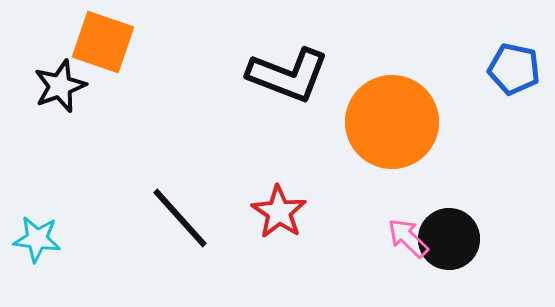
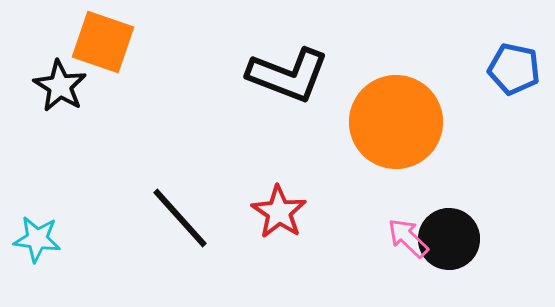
black star: rotated 20 degrees counterclockwise
orange circle: moved 4 px right
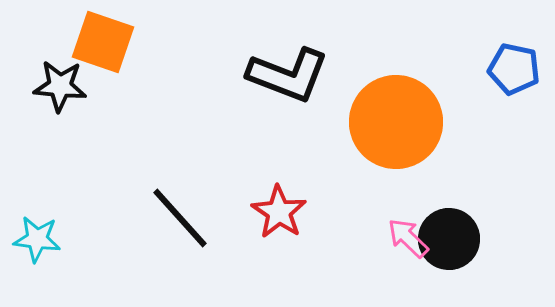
black star: rotated 26 degrees counterclockwise
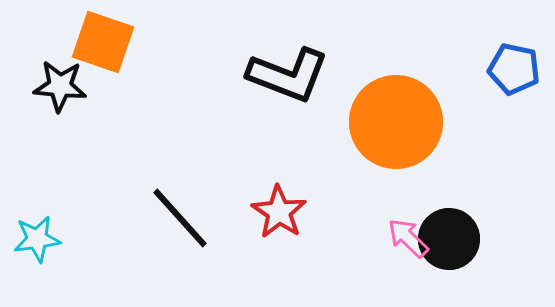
cyan star: rotated 15 degrees counterclockwise
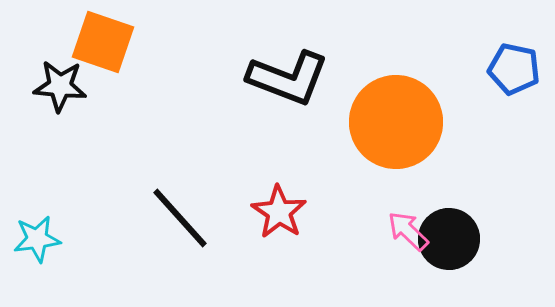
black L-shape: moved 3 px down
pink arrow: moved 7 px up
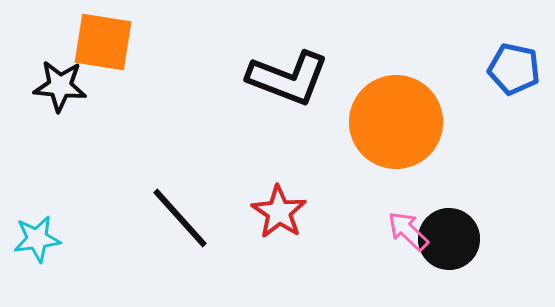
orange square: rotated 10 degrees counterclockwise
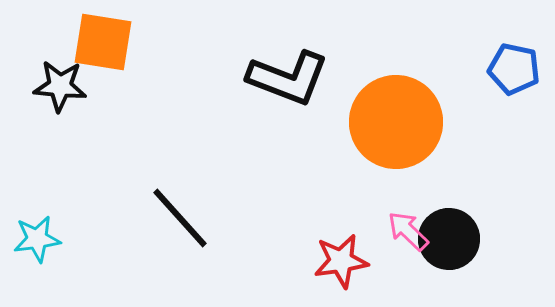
red star: moved 62 px right, 49 px down; rotated 30 degrees clockwise
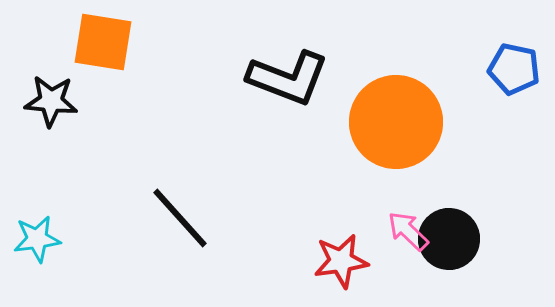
black star: moved 9 px left, 15 px down
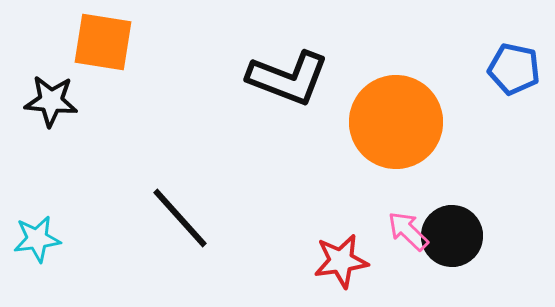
black circle: moved 3 px right, 3 px up
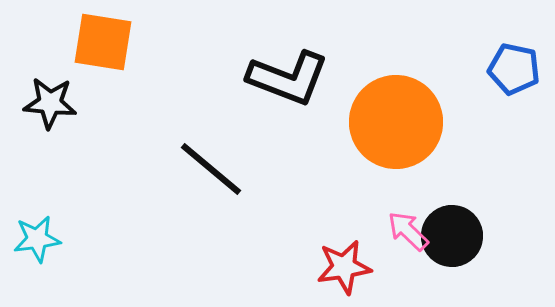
black star: moved 1 px left, 2 px down
black line: moved 31 px right, 49 px up; rotated 8 degrees counterclockwise
red star: moved 3 px right, 6 px down
